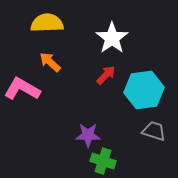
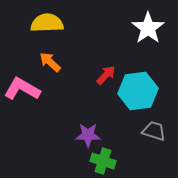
white star: moved 36 px right, 10 px up
cyan hexagon: moved 6 px left, 1 px down
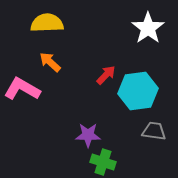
gray trapezoid: rotated 10 degrees counterclockwise
green cross: moved 1 px down
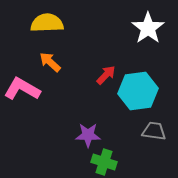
green cross: moved 1 px right
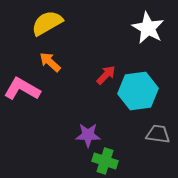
yellow semicircle: rotated 28 degrees counterclockwise
white star: rotated 8 degrees counterclockwise
gray trapezoid: moved 4 px right, 3 px down
green cross: moved 1 px right, 1 px up
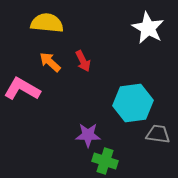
yellow semicircle: rotated 36 degrees clockwise
red arrow: moved 23 px left, 14 px up; rotated 110 degrees clockwise
cyan hexagon: moved 5 px left, 12 px down
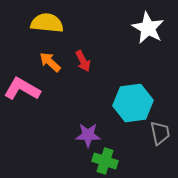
gray trapezoid: moved 2 px right, 1 px up; rotated 70 degrees clockwise
